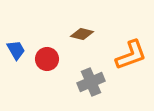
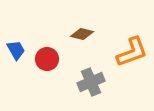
orange L-shape: moved 1 px right, 3 px up
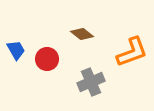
brown diamond: rotated 25 degrees clockwise
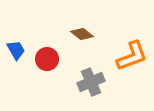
orange L-shape: moved 4 px down
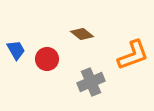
orange L-shape: moved 1 px right, 1 px up
